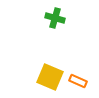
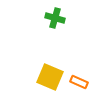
orange rectangle: moved 1 px right, 1 px down
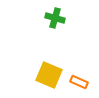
yellow square: moved 1 px left, 2 px up
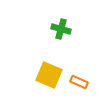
green cross: moved 6 px right, 11 px down
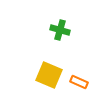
green cross: moved 1 px left, 1 px down
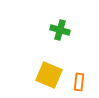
orange rectangle: rotated 72 degrees clockwise
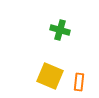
yellow square: moved 1 px right, 1 px down
